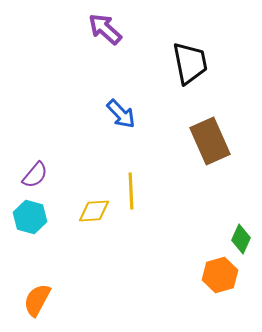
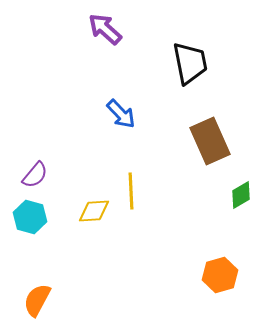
green diamond: moved 44 px up; rotated 36 degrees clockwise
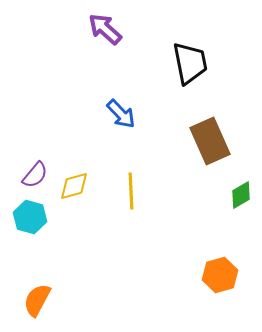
yellow diamond: moved 20 px left, 25 px up; rotated 12 degrees counterclockwise
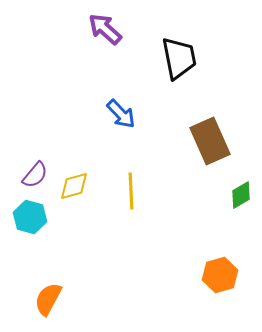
black trapezoid: moved 11 px left, 5 px up
orange semicircle: moved 11 px right, 1 px up
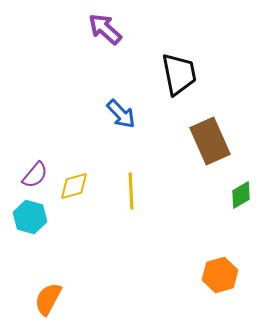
black trapezoid: moved 16 px down
